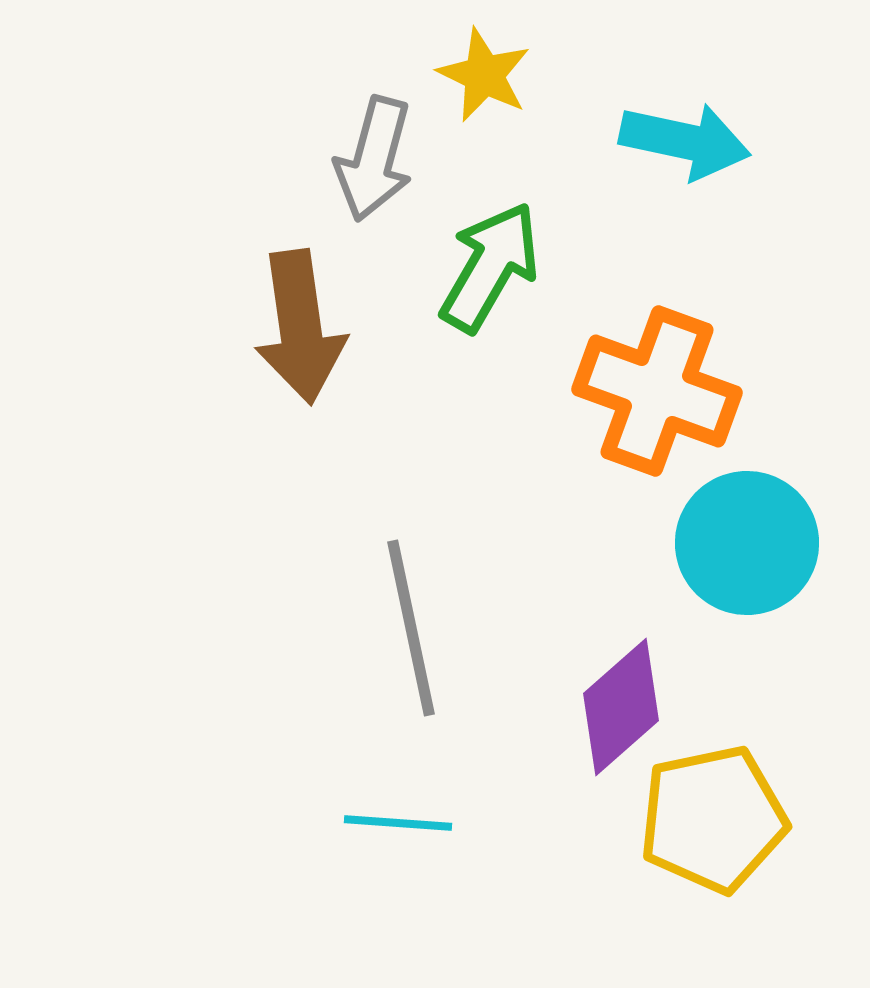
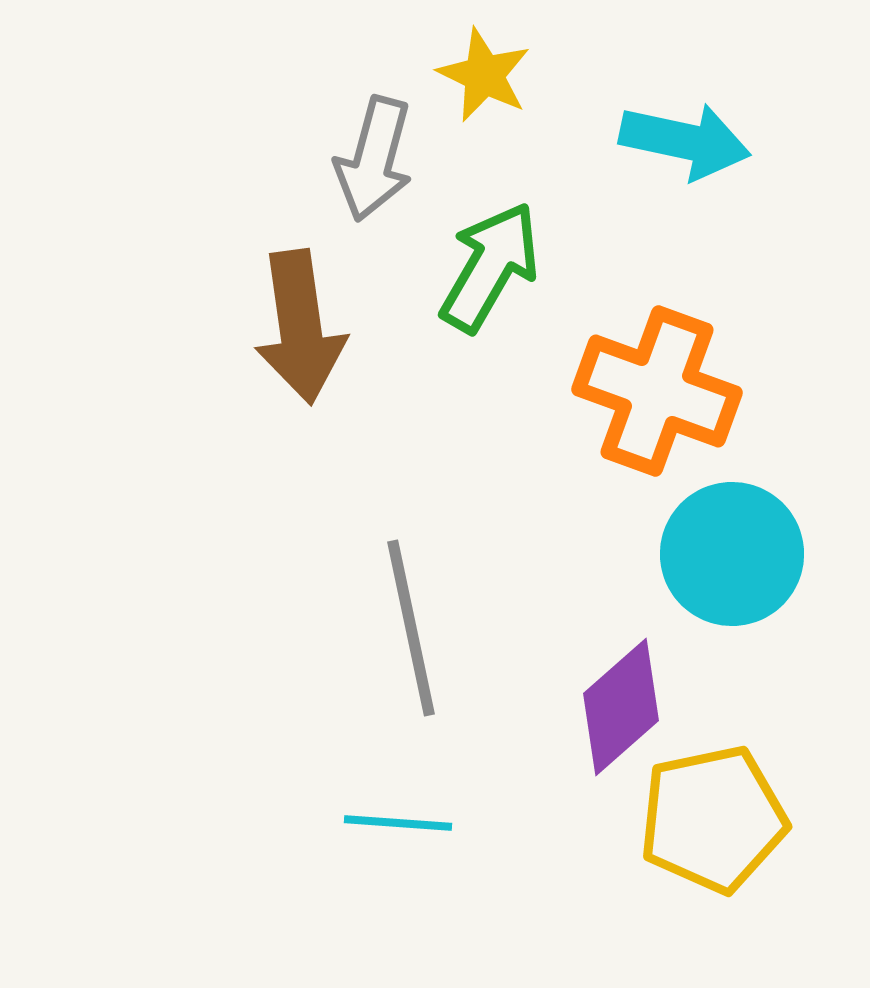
cyan circle: moved 15 px left, 11 px down
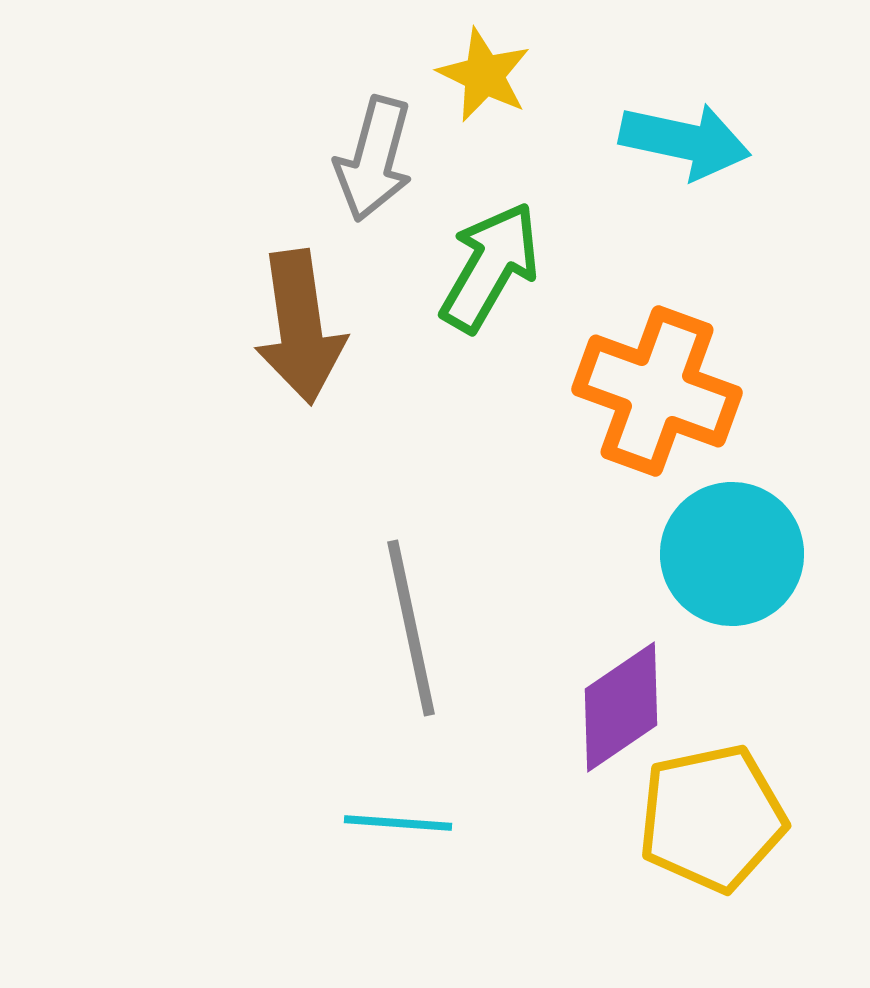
purple diamond: rotated 7 degrees clockwise
yellow pentagon: moved 1 px left, 1 px up
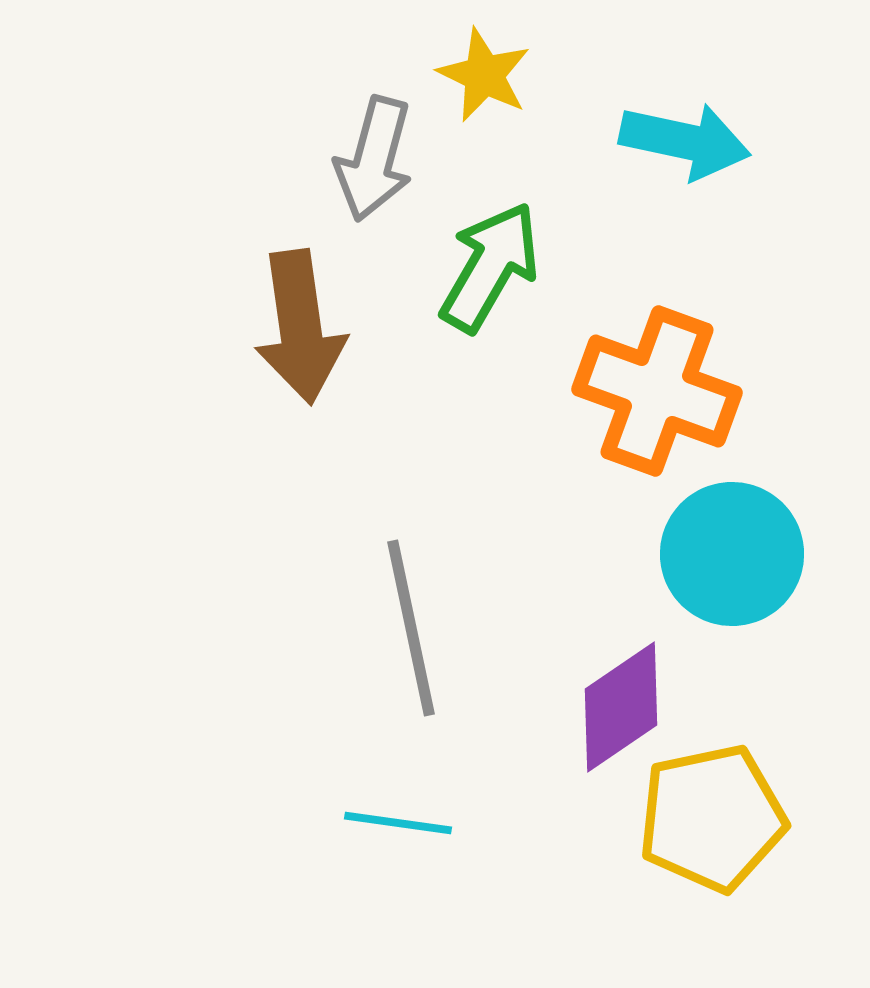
cyan line: rotated 4 degrees clockwise
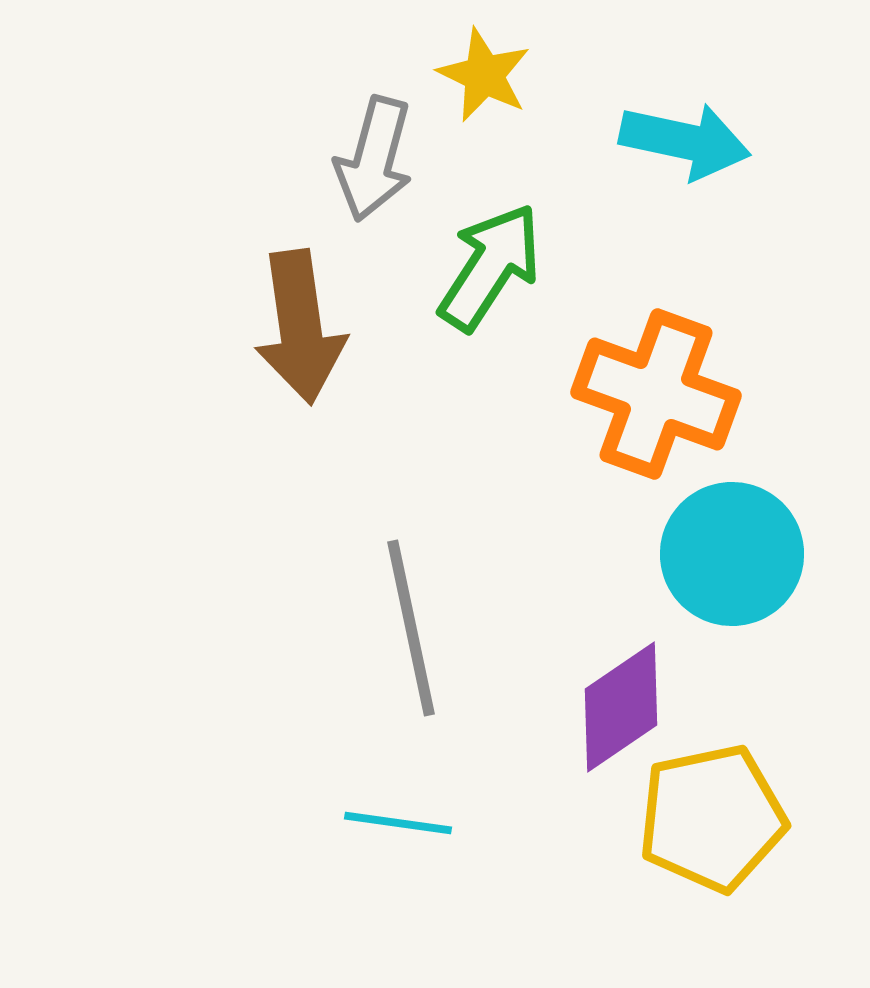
green arrow: rotated 3 degrees clockwise
orange cross: moved 1 px left, 3 px down
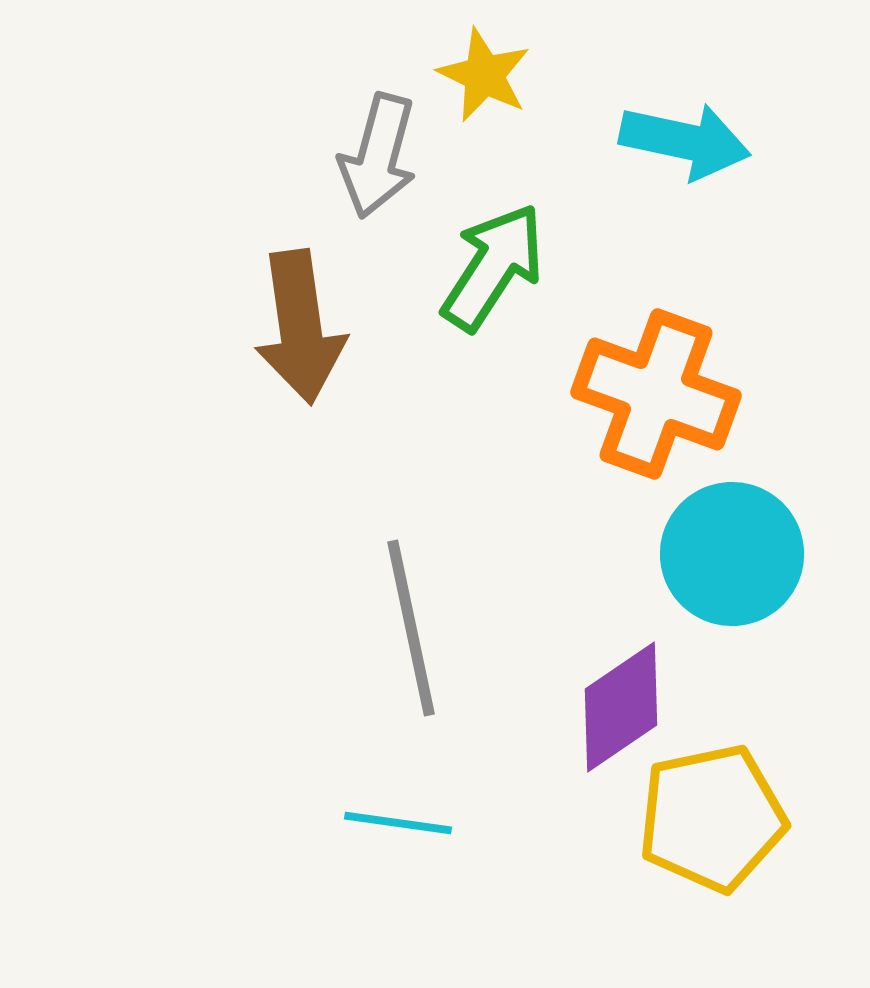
gray arrow: moved 4 px right, 3 px up
green arrow: moved 3 px right
